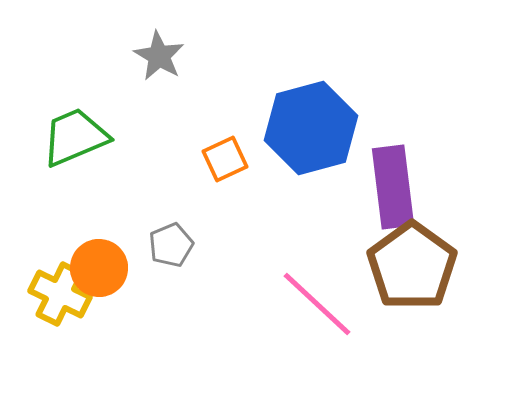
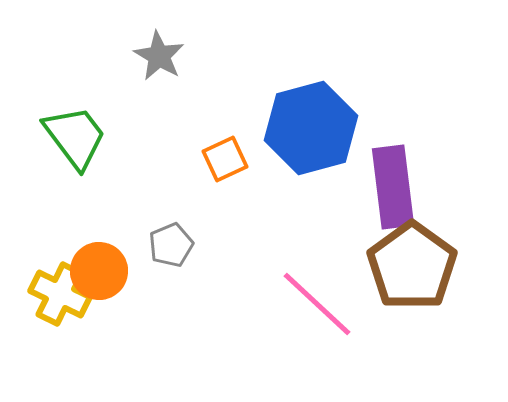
green trapezoid: rotated 76 degrees clockwise
orange circle: moved 3 px down
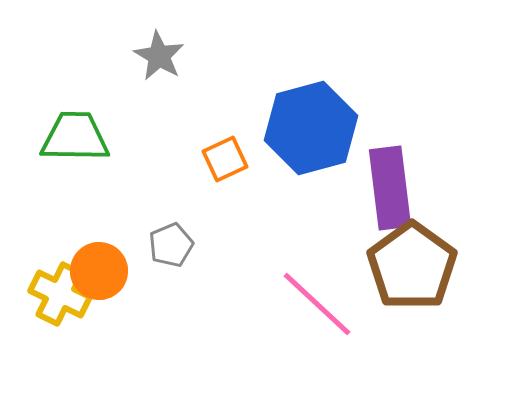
green trapezoid: rotated 52 degrees counterclockwise
purple rectangle: moved 3 px left, 1 px down
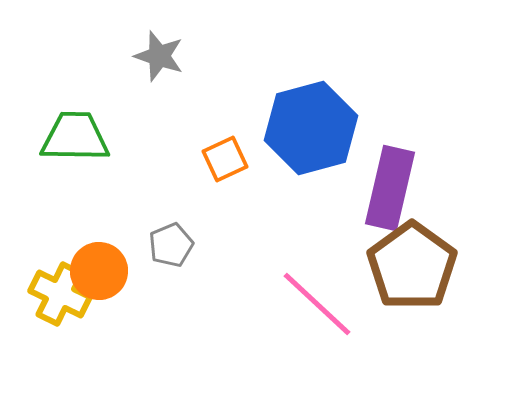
gray star: rotated 12 degrees counterclockwise
purple rectangle: rotated 20 degrees clockwise
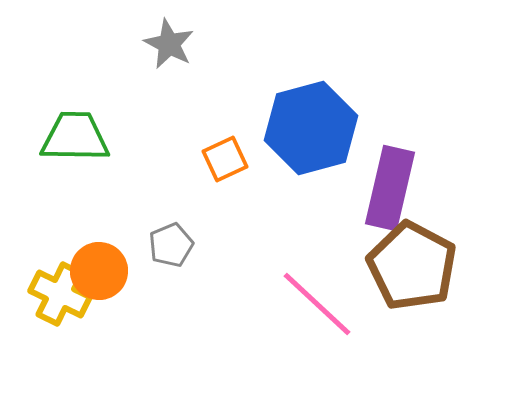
gray star: moved 10 px right, 12 px up; rotated 9 degrees clockwise
brown pentagon: rotated 8 degrees counterclockwise
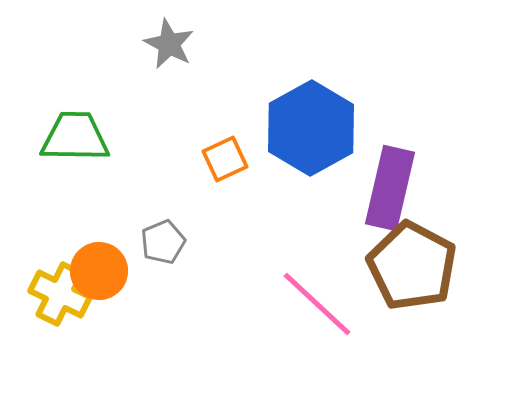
blue hexagon: rotated 14 degrees counterclockwise
gray pentagon: moved 8 px left, 3 px up
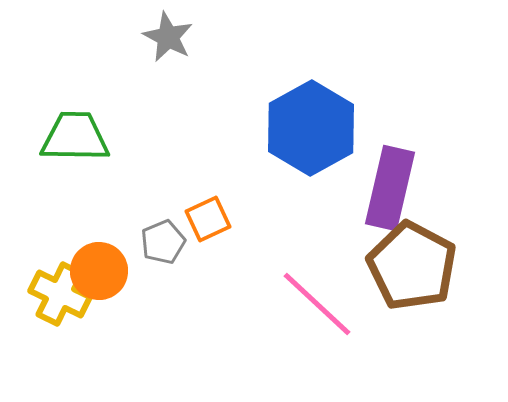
gray star: moved 1 px left, 7 px up
orange square: moved 17 px left, 60 px down
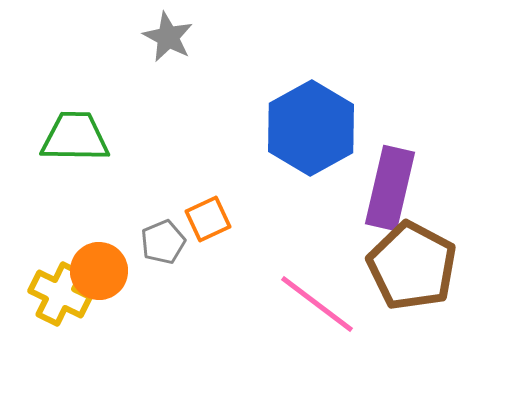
pink line: rotated 6 degrees counterclockwise
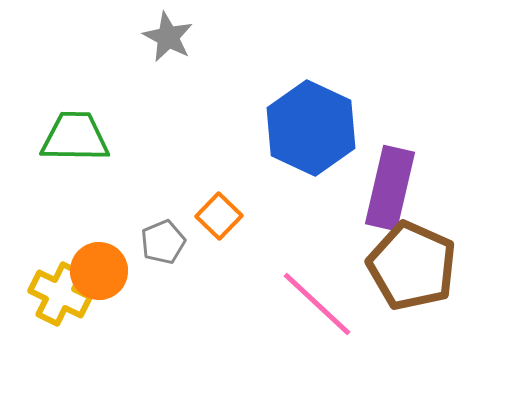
blue hexagon: rotated 6 degrees counterclockwise
orange square: moved 11 px right, 3 px up; rotated 21 degrees counterclockwise
brown pentagon: rotated 4 degrees counterclockwise
pink line: rotated 6 degrees clockwise
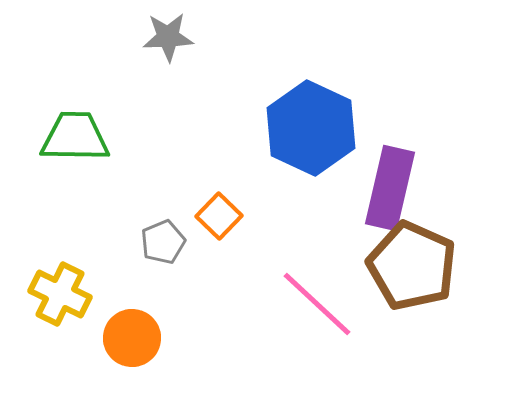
gray star: rotated 30 degrees counterclockwise
orange circle: moved 33 px right, 67 px down
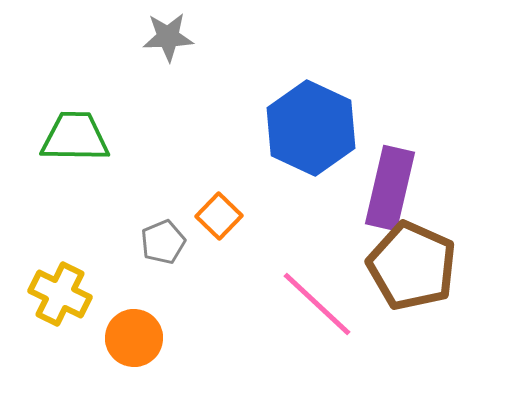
orange circle: moved 2 px right
